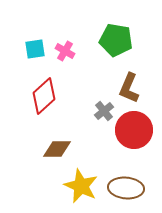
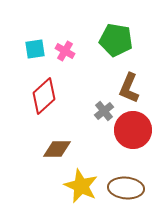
red circle: moved 1 px left
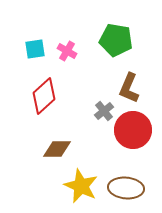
pink cross: moved 2 px right
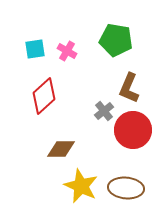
brown diamond: moved 4 px right
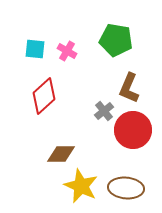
cyan square: rotated 15 degrees clockwise
brown diamond: moved 5 px down
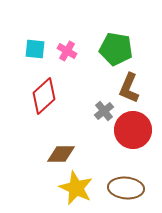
green pentagon: moved 9 px down
yellow star: moved 5 px left, 2 px down
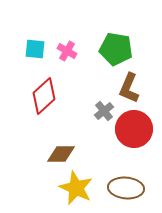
red circle: moved 1 px right, 1 px up
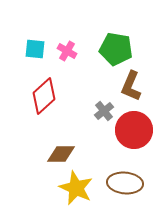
brown L-shape: moved 2 px right, 2 px up
red circle: moved 1 px down
brown ellipse: moved 1 px left, 5 px up
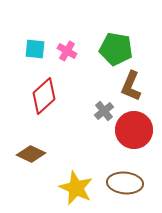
brown diamond: moved 30 px left; rotated 24 degrees clockwise
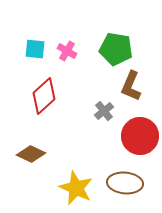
red circle: moved 6 px right, 6 px down
